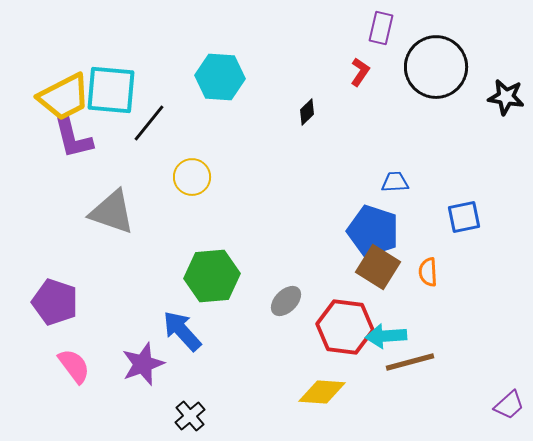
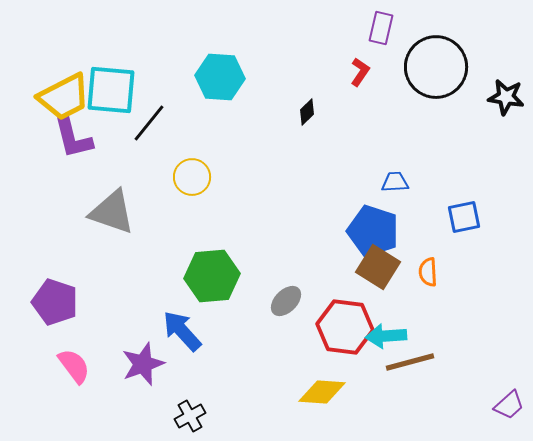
black cross: rotated 12 degrees clockwise
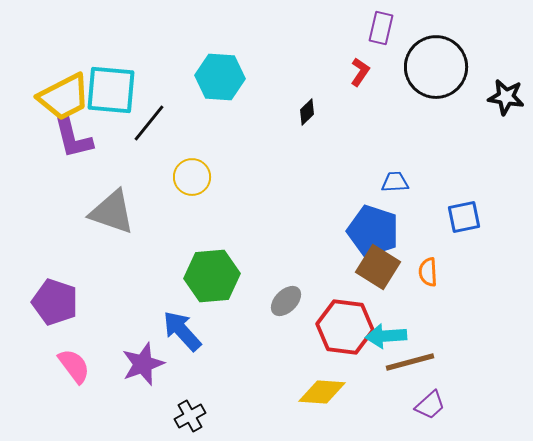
purple trapezoid: moved 79 px left
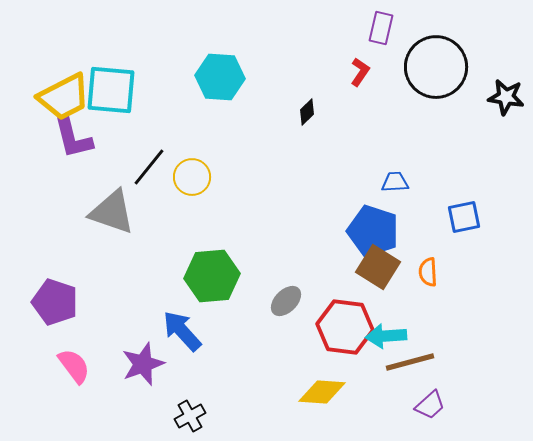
black line: moved 44 px down
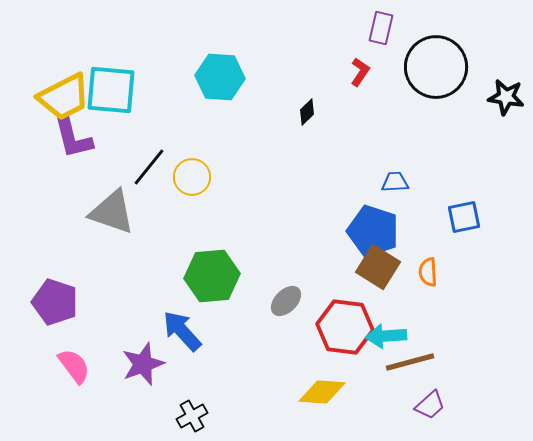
black cross: moved 2 px right
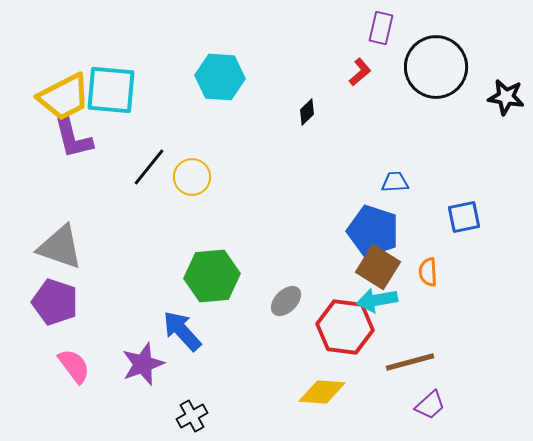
red L-shape: rotated 16 degrees clockwise
gray triangle: moved 52 px left, 35 px down
cyan arrow: moved 9 px left, 36 px up; rotated 6 degrees counterclockwise
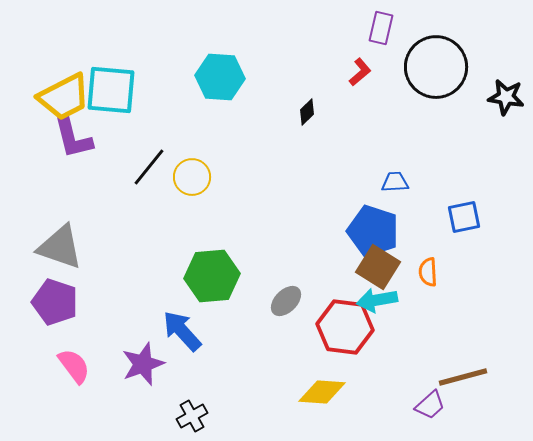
brown line: moved 53 px right, 15 px down
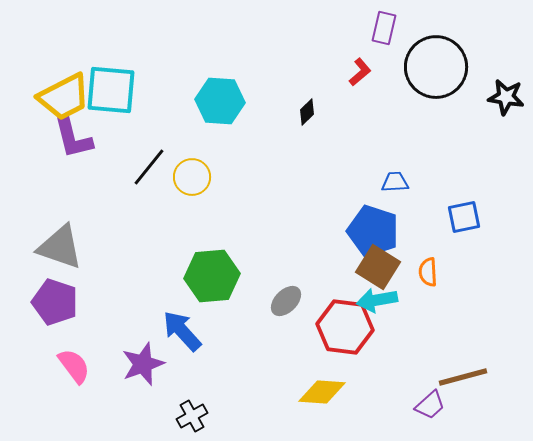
purple rectangle: moved 3 px right
cyan hexagon: moved 24 px down
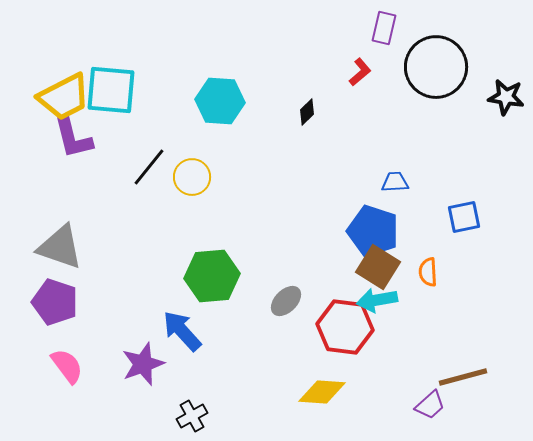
pink semicircle: moved 7 px left
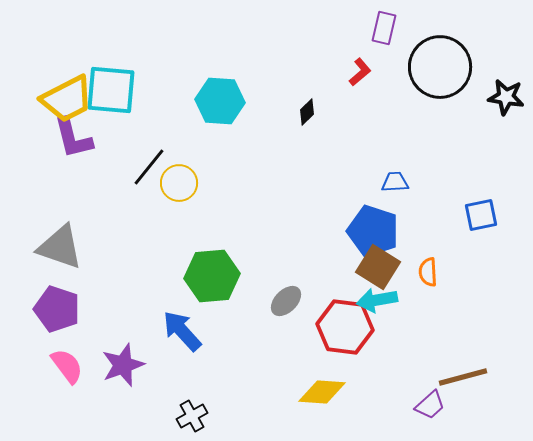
black circle: moved 4 px right
yellow trapezoid: moved 3 px right, 2 px down
yellow circle: moved 13 px left, 6 px down
blue square: moved 17 px right, 2 px up
purple pentagon: moved 2 px right, 7 px down
purple star: moved 20 px left, 1 px down
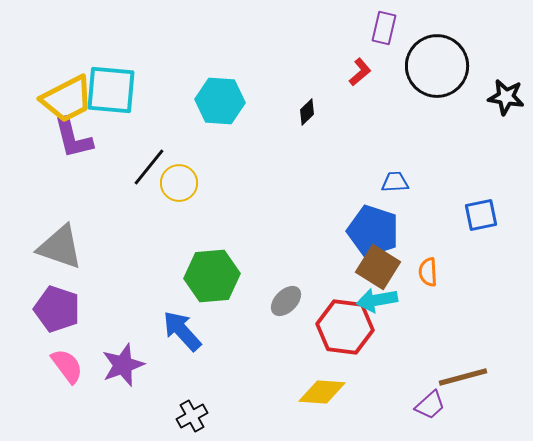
black circle: moved 3 px left, 1 px up
